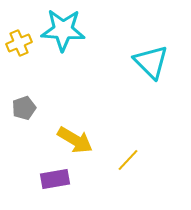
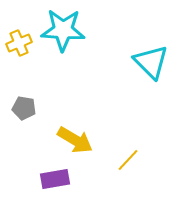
gray pentagon: rotated 30 degrees clockwise
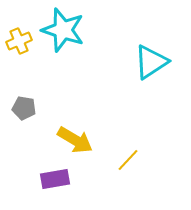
cyan star: rotated 15 degrees clockwise
yellow cross: moved 2 px up
cyan triangle: rotated 42 degrees clockwise
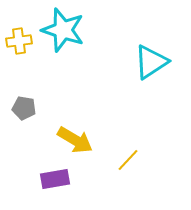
yellow cross: rotated 15 degrees clockwise
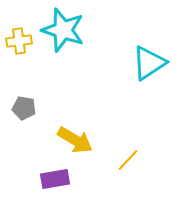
cyan triangle: moved 2 px left, 1 px down
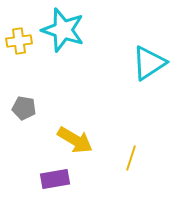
yellow line: moved 3 px right, 2 px up; rotated 25 degrees counterclockwise
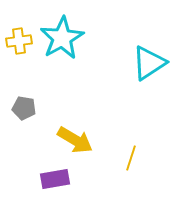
cyan star: moved 1 px left, 8 px down; rotated 24 degrees clockwise
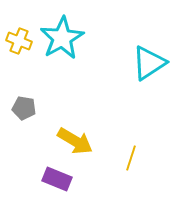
yellow cross: rotated 30 degrees clockwise
yellow arrow: moved 1 px down
purple rectangle: moved 2 px right; rotated 32 degrees clockwise
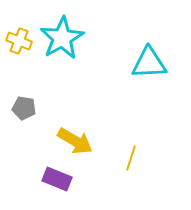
cyan triangle: rotated 30 degrees clockwise
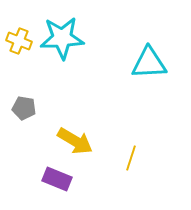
cyan star: rotated 27 degrees clockwise
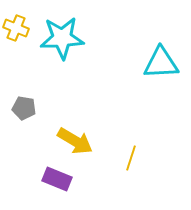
yellow cross: moved 3 px left, 13 px up
cyan triangle: moved 12 px right
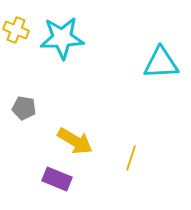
yellow cross: moved 2 px down
